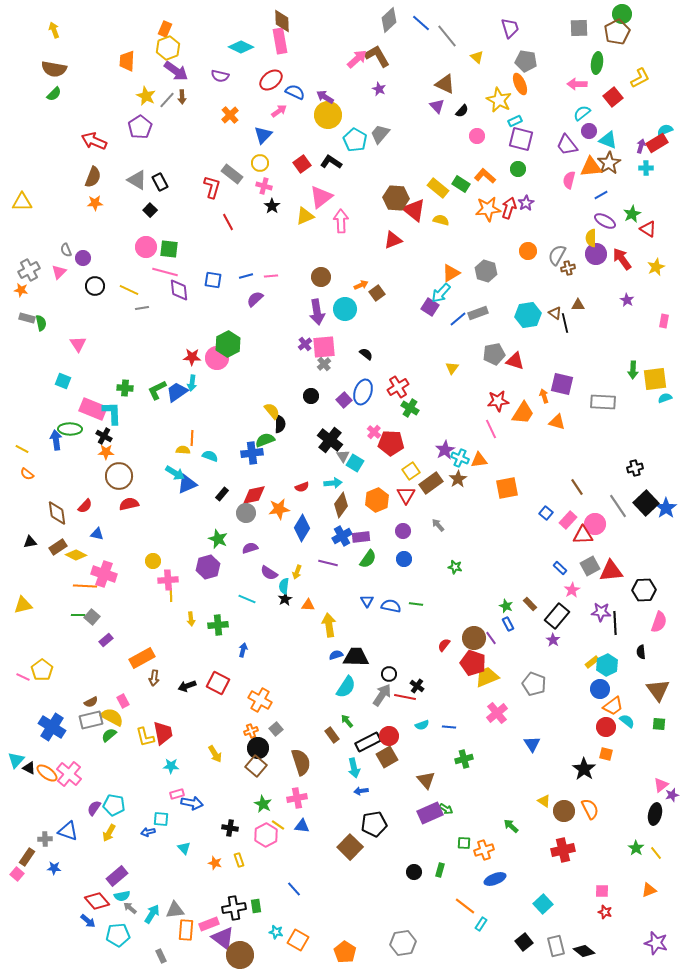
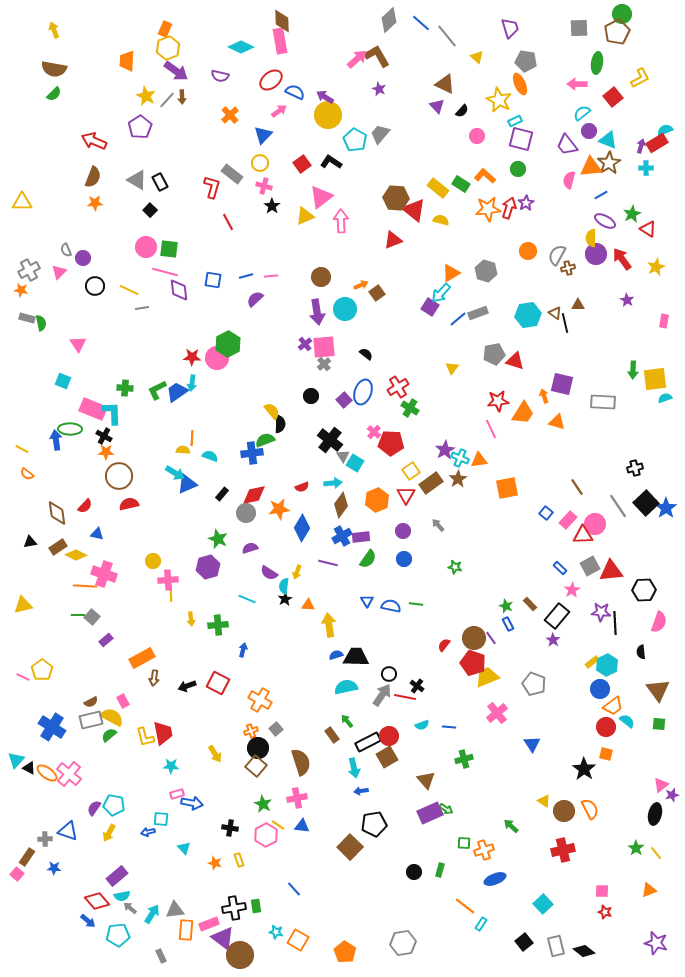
cyan semicircle at (346, 687): rotated 135 degrees counterclockwise
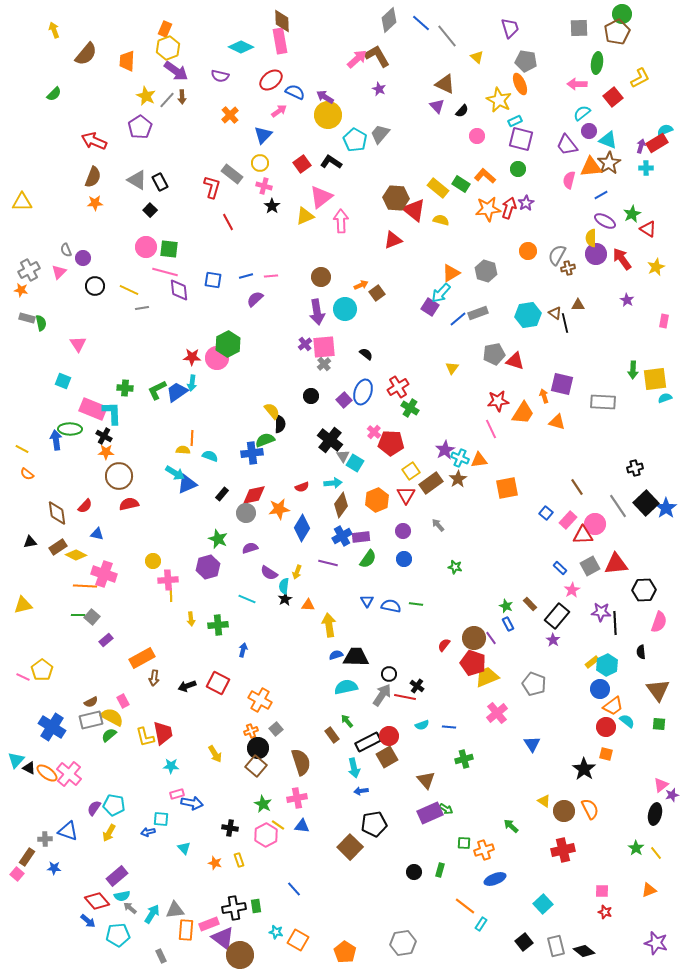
brown semicircle at (54, 69): moved 32 px right, 15 px up; rotated 60 degrees counterclockwise
red triangle at (611, 571): moved 5 px right, 7 px up
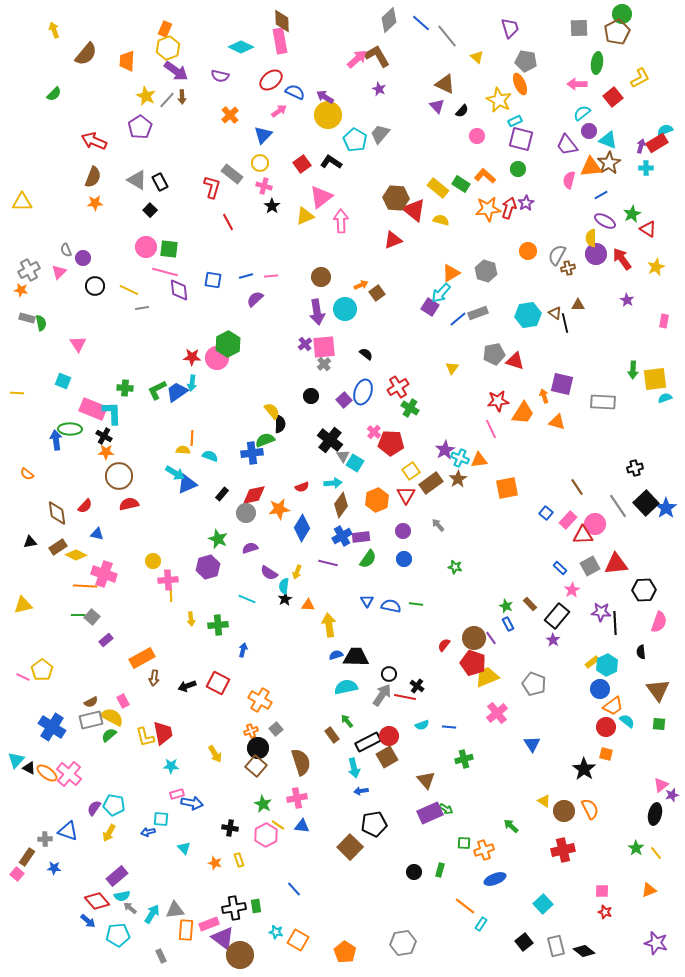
yellow line at (22, 449): moved 5 px left, 56 px up; rotated 24 degrees counterclockwise
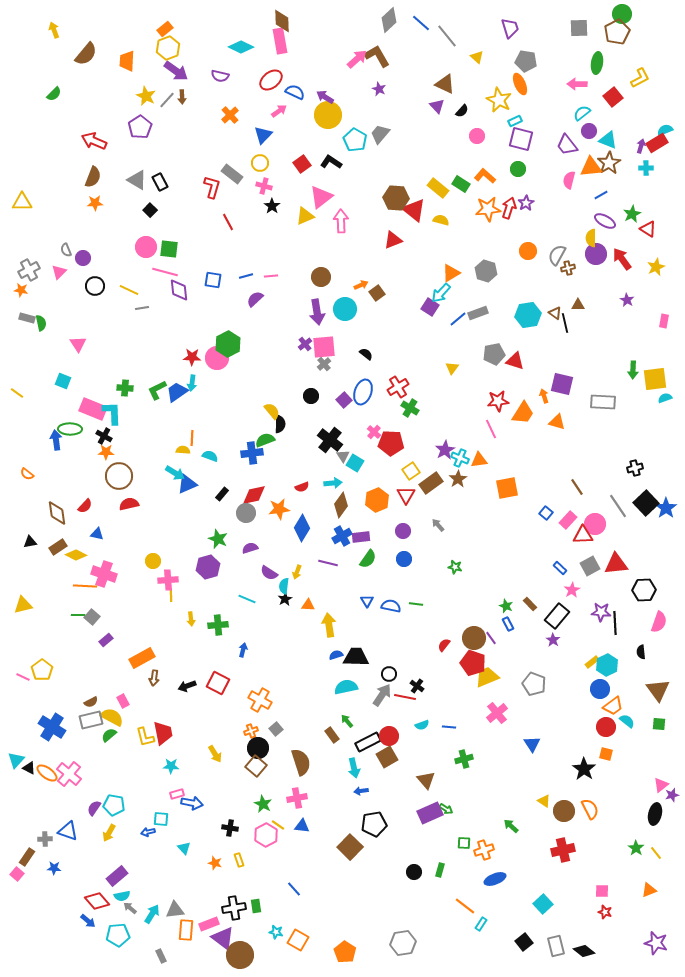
orange rectangle at (165, 29): rotated 28 degrees clockwise
yellow line at (17, 393): rotated 32 degrees clockwise
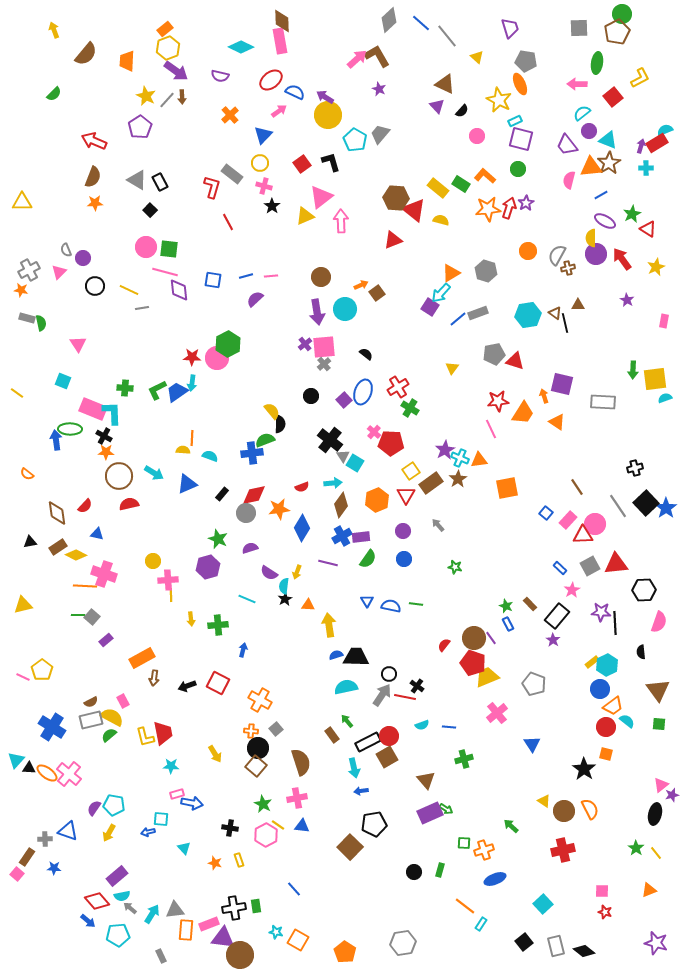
black L-shape at (331, 162): rotated 40 degrees clockwise
orange triangle at (557, 422): rotated 18 degrees clockwise
cyan arrow at (175, 473): moved 21 px left
orange cross at (251, 731): rotated 24 degrees clockwise
black triangle at (29, 768): rotated 24 degrees counterclockwise
purple triangle at (223, 938): rotated 30 degrees counterclockwise
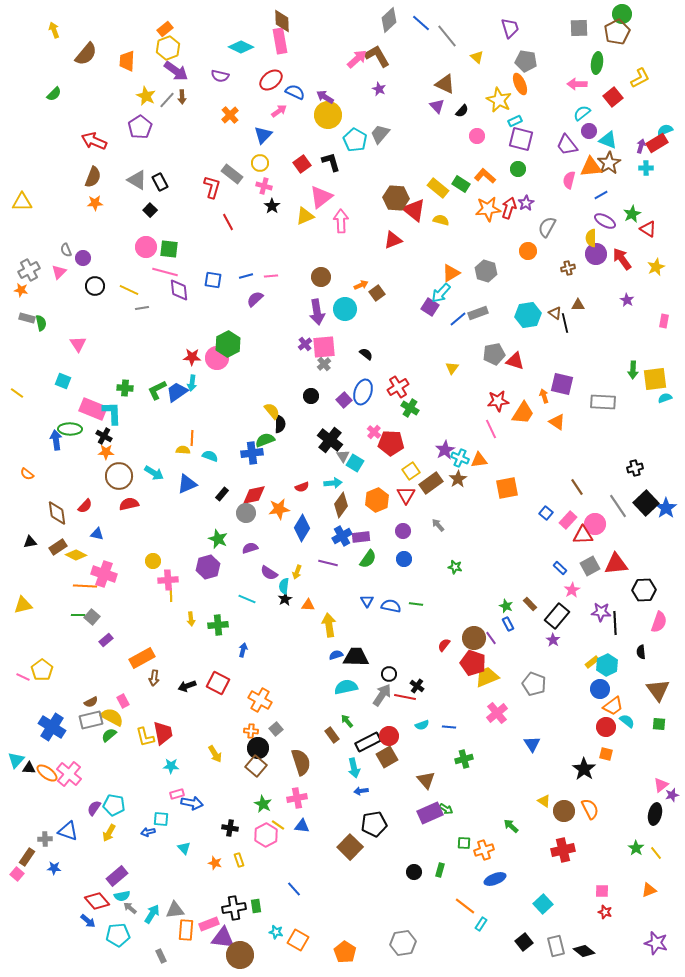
gray semicircle at (557, 255): moved 10 px left, 28 px up
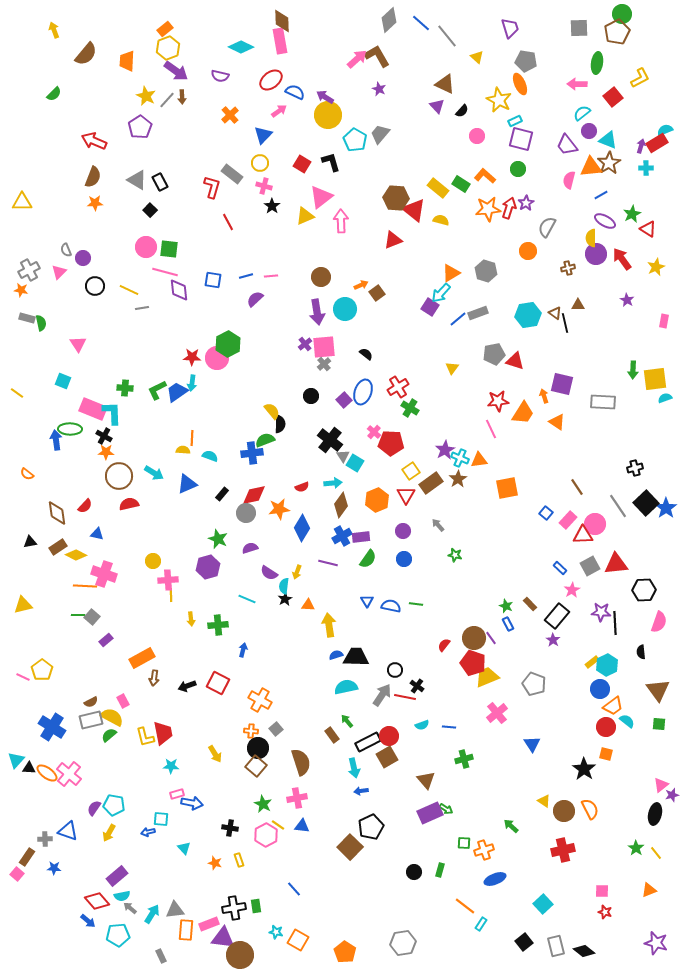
red square at (302, 164): rotated 24 degrees counterclockwise
green star at (455, 567): moved 12 px up
black circle at (389, 674): moved 6 px right, 4 px up
black pentagon at (374, 824): moved 3 px left, 3 px down; rotated 15 degrees counterclockwise
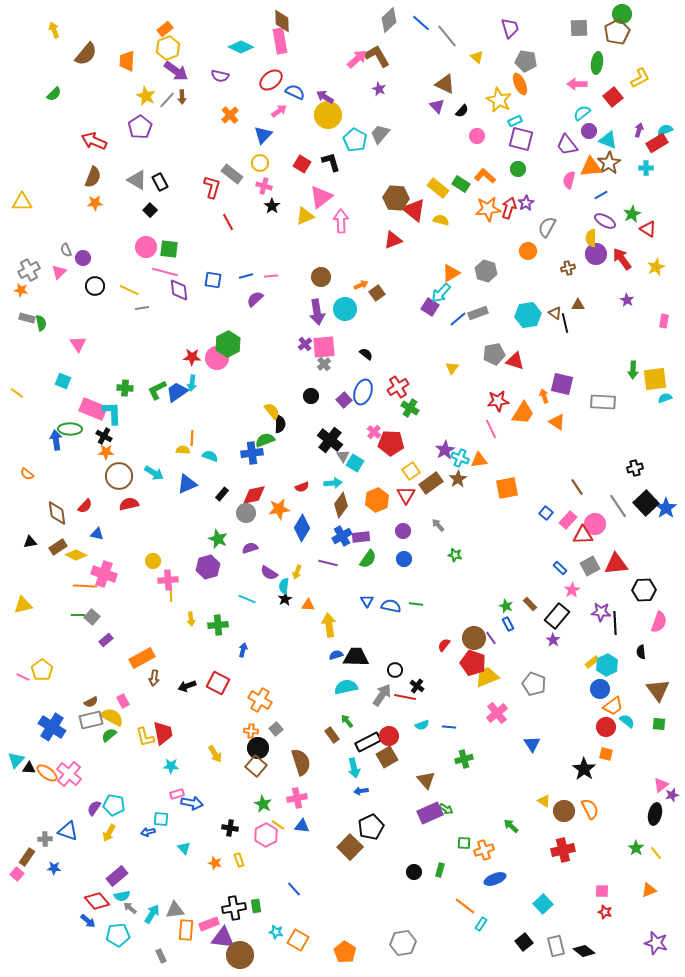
purple arrow at (641, 146): moved 2 px left, 16 px up
